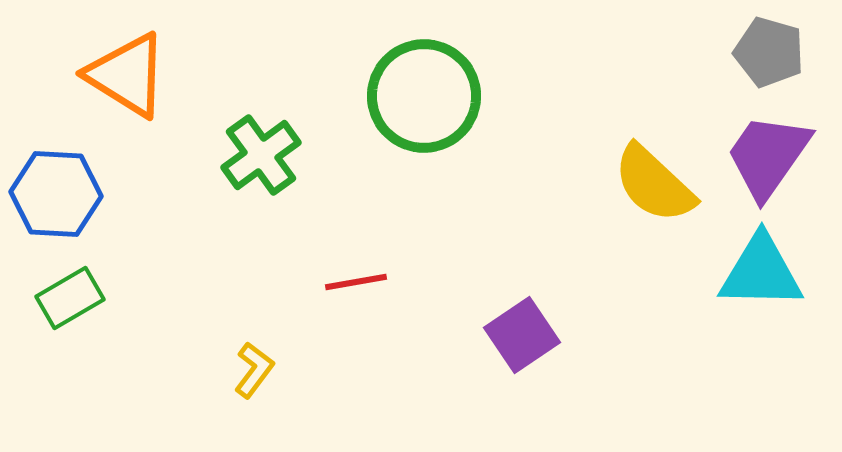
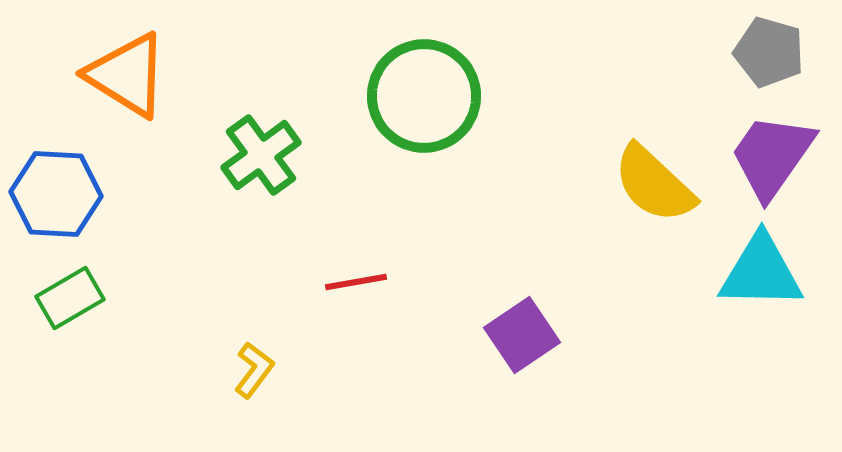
purple trapezoid: moved 4 px right
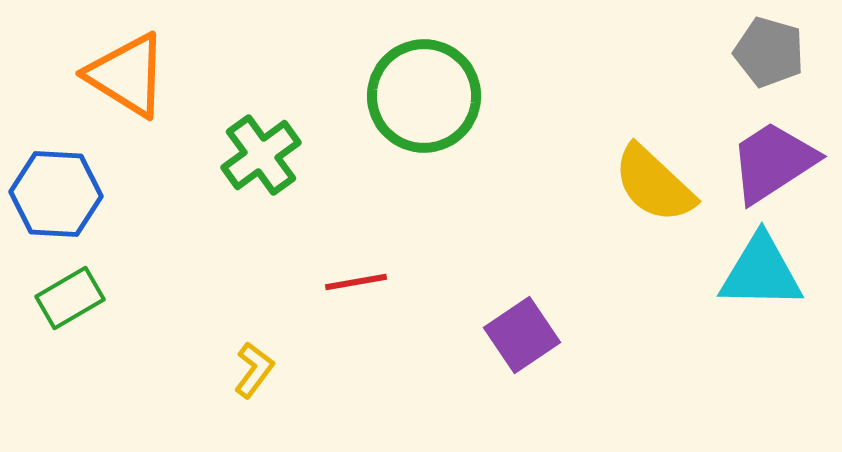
purple trapezoid: moved 1 px right, 6 px down; rotated 22 degrees clockwise
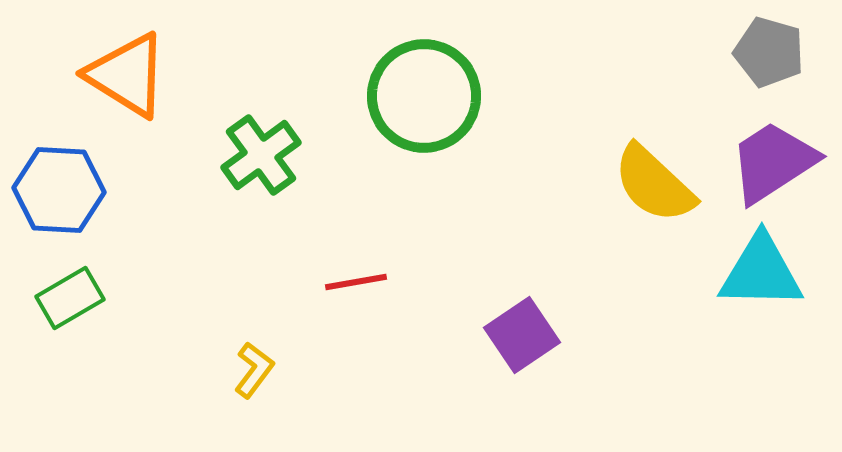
blue hexagon: moved 3 px right, 4 px up
